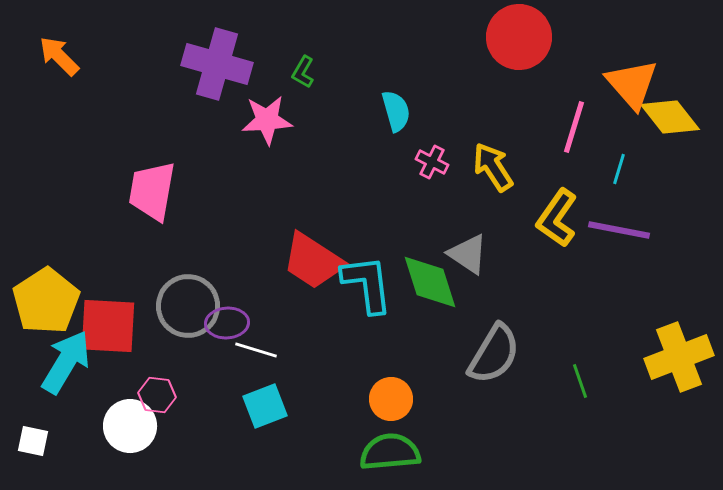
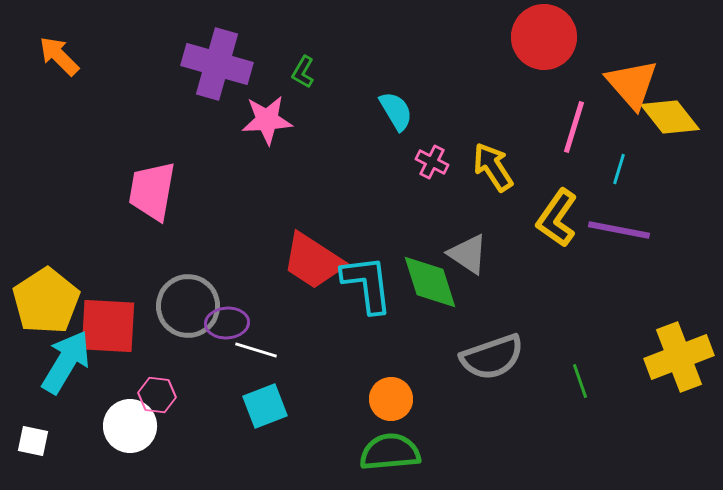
red circle: moved 25 px right
cyan semicircle: rotated 15 degrees counterclockwise
gray semicircle: moved 2 px left, 3 px down; rotated 40 degrees clockwise
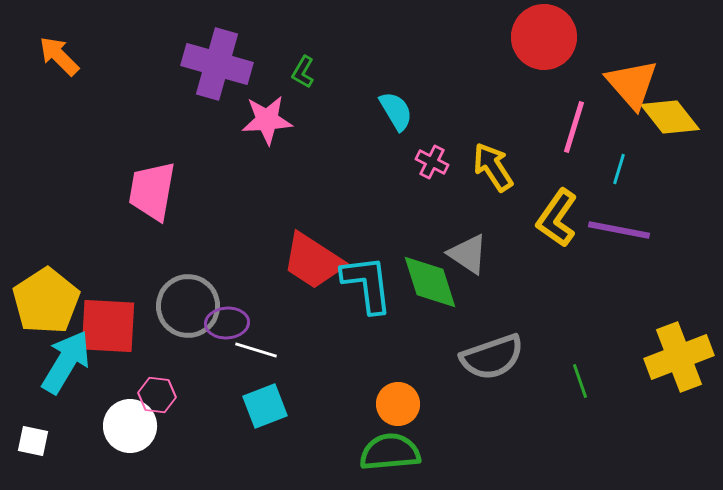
orange circle: moved 7 px right, 5 px down
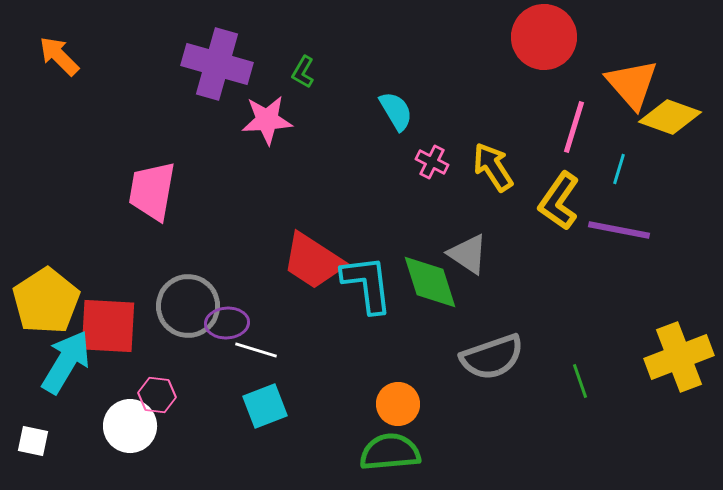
yellow diamond: rotated 32 degrees counterclockwise
yellow L-shape: moved 2 px right, 17 px up
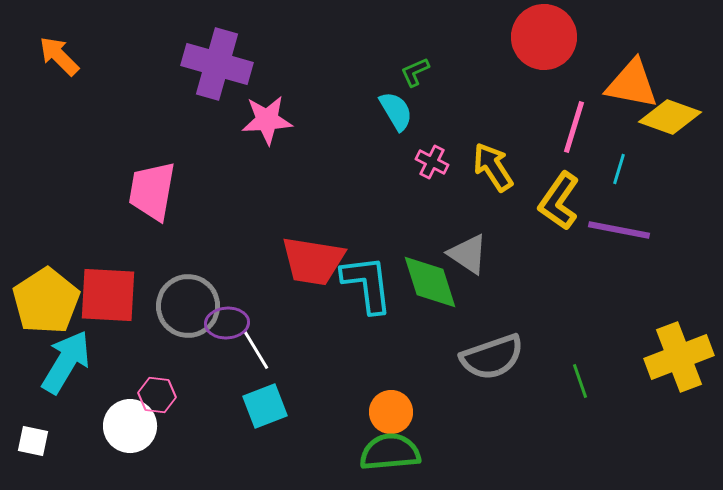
green L-shape: moved 112 px right; rotated 36 degrees clockwise
orange triangle: rotated 38 degrees counterclockwise
red trapezoid: rotated 24 degrees counterclockwise
red square: moved 31 px up
white line: rotated 42 degrees clockwise
orange circle: moved 7 px left, 8 px down
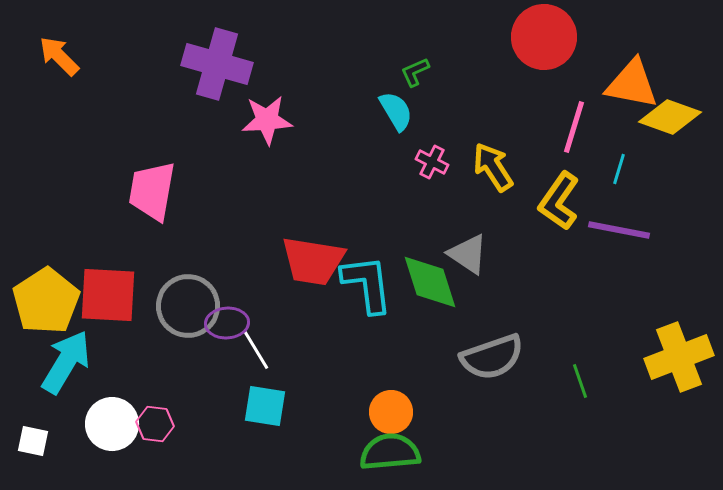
pink hexagon: moved 2 px left, 29 px down
cyan square: rotated 30 degrees clockwise
white circle: moved 18 px left, 2 px up
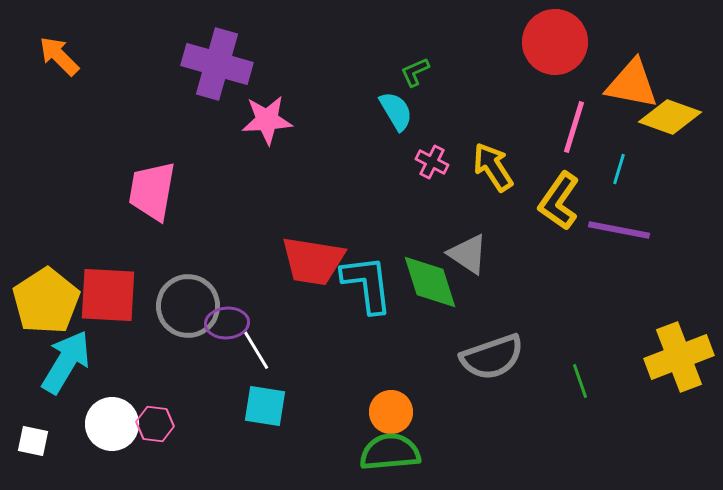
red circle: moved 11 px right, 5 px down
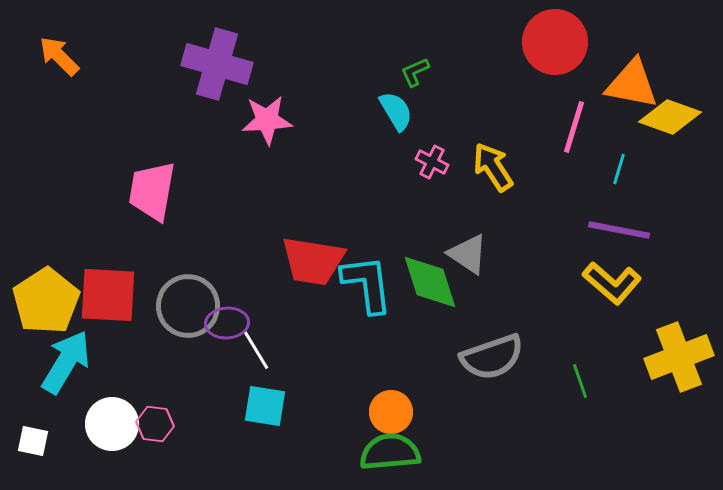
yellow L-shape: moved 53 px right, 82 px down; rotated 84 degrees counterclockwise
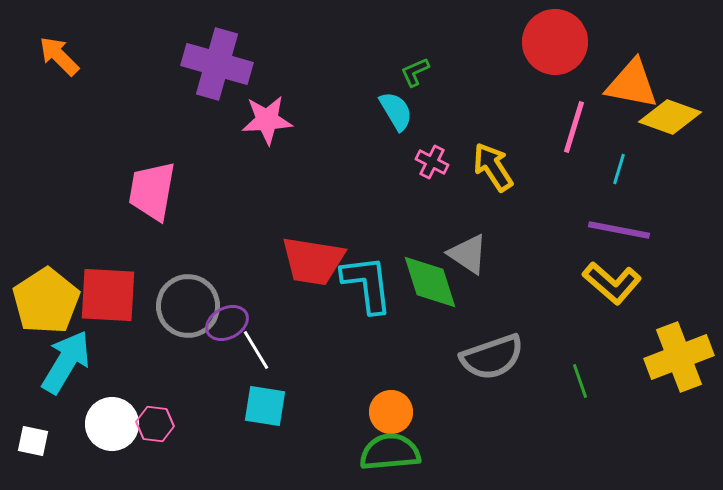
purple ellipse: rotated 24 degrees counterclockwise
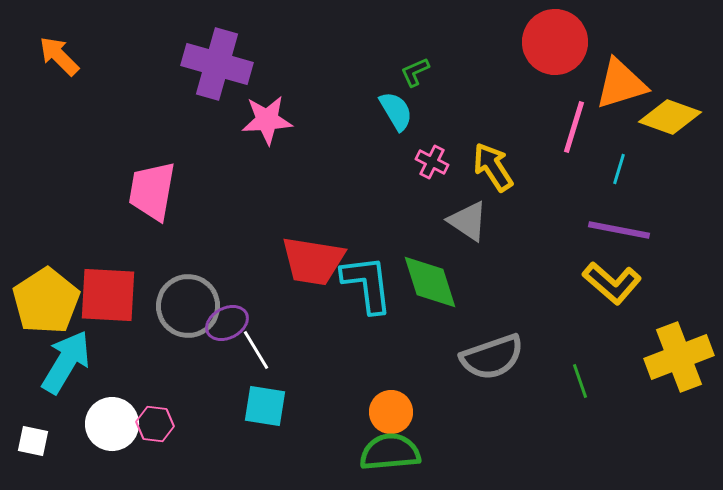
orange triangle: moved 11 px left; rotated 28 degrees counterclockwise
gray triangle: moved 33 px up
